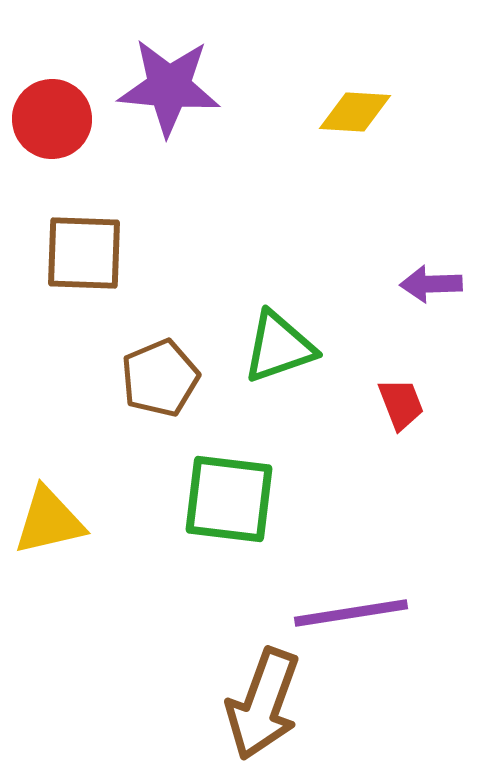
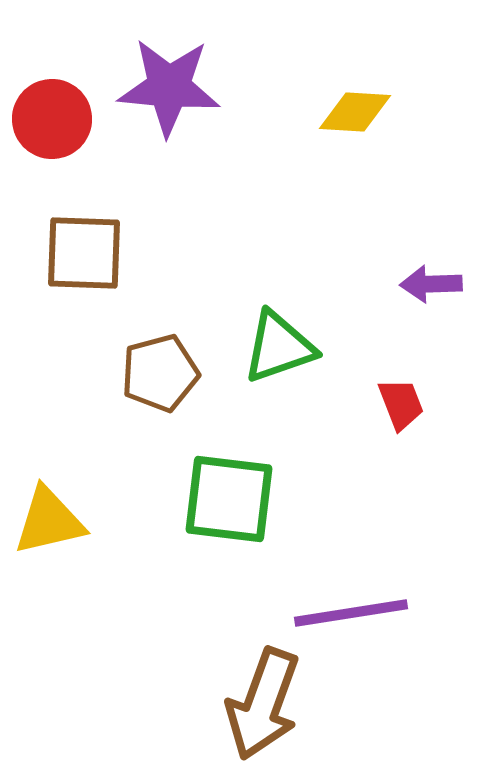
brown pentagon: moved 5 px up; rotated 8 degrees clockwise
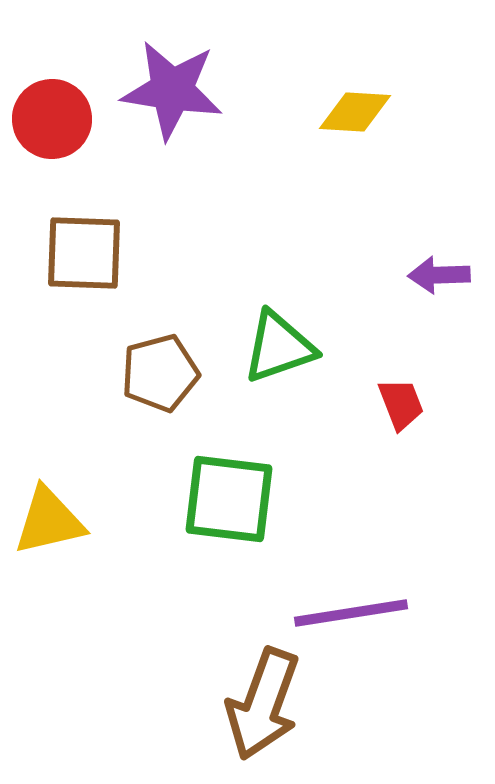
purple star: moved 3 px right, 3 px down; rotated 4 degrees clockwise
purple arrow: moved 8 px right, 9 px up
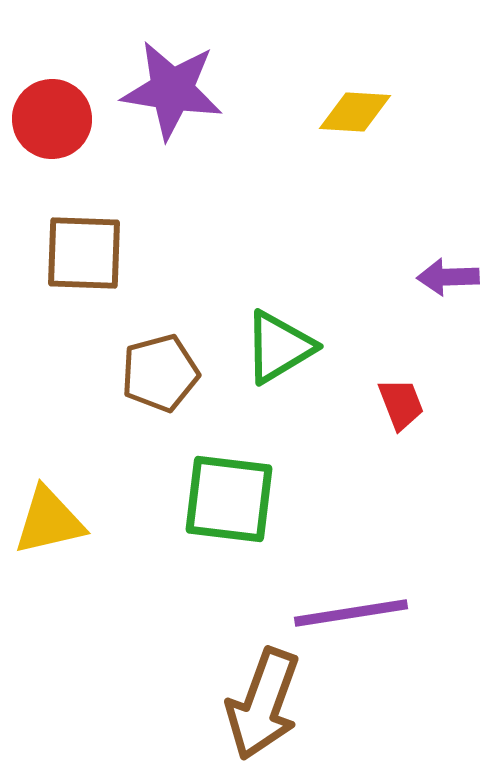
purple arrow: moved 9 px right, 2 px down
green triangle: rotated 12 degrees counterclockwise
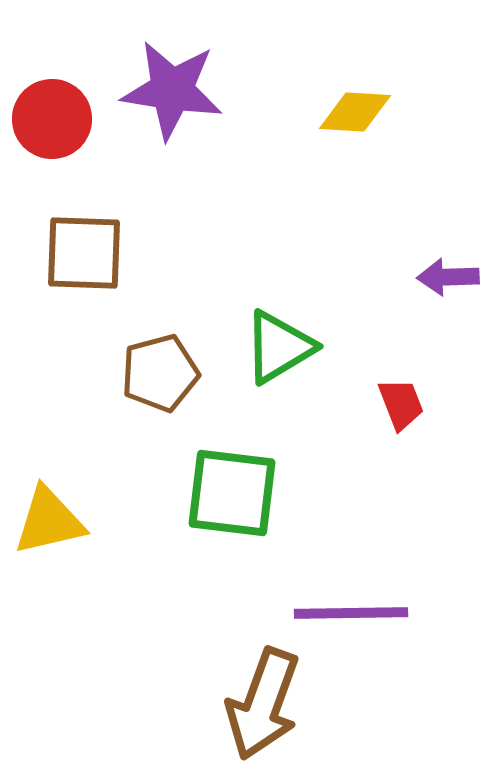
green square: moved 3 px right, 6 px up
purple line: rotated 8 degrees clockwise
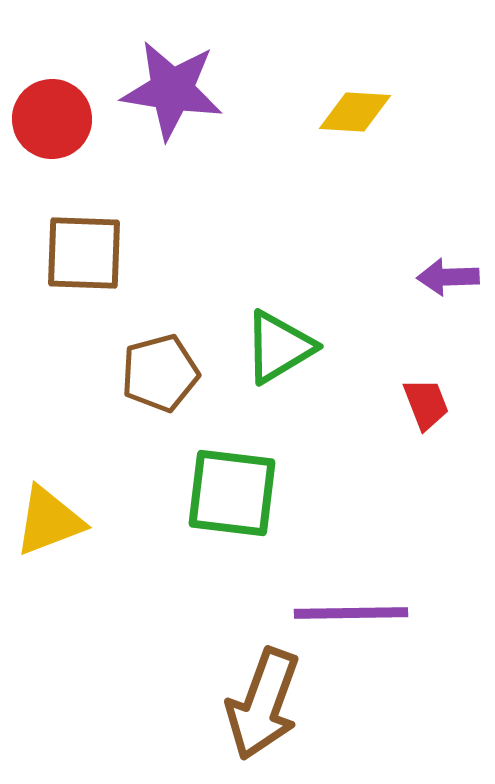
red trapezoid: moved 25 px right
yellow triangle: rotated 8 degrees counterclockwise
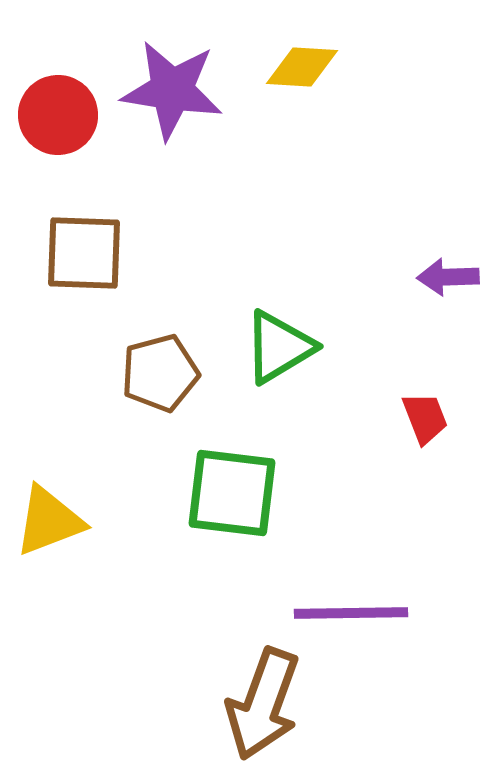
yellow diamond: moved 53 px left, 45 px up
red circle: moved 6 px right, 4 px up
red trapezoid: moved 1 px left, 14 px down
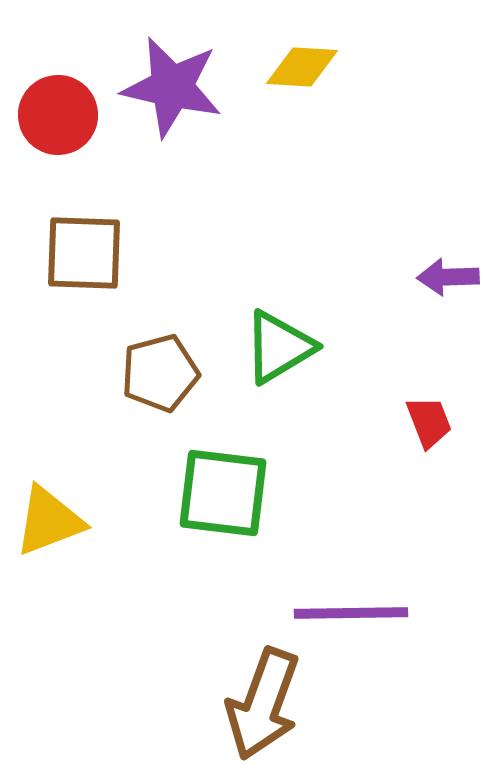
purple star: moved 3 px up; rotated 4 degrees clockwise
red trapezoid: moved 4 px right, 4 px down
green square: moved 9 px left
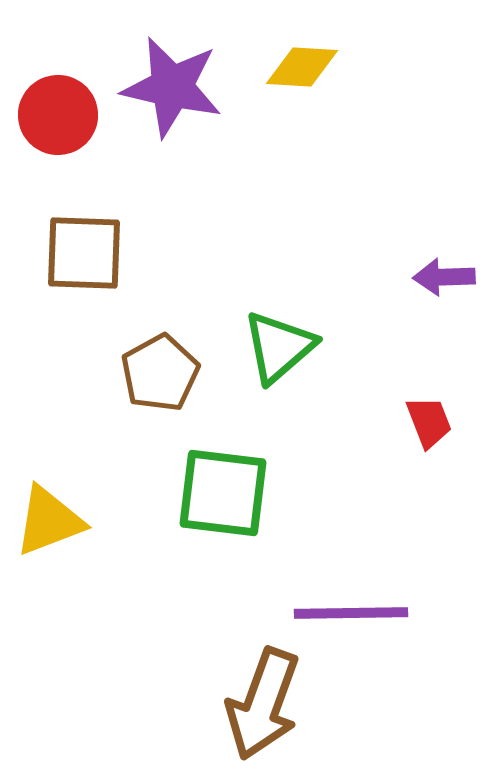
purple arrow: moved 4 px left
green triangle: rotated 10 degrees counterclockwise
brown pentagon: rotated 14 degrees counterclockwise
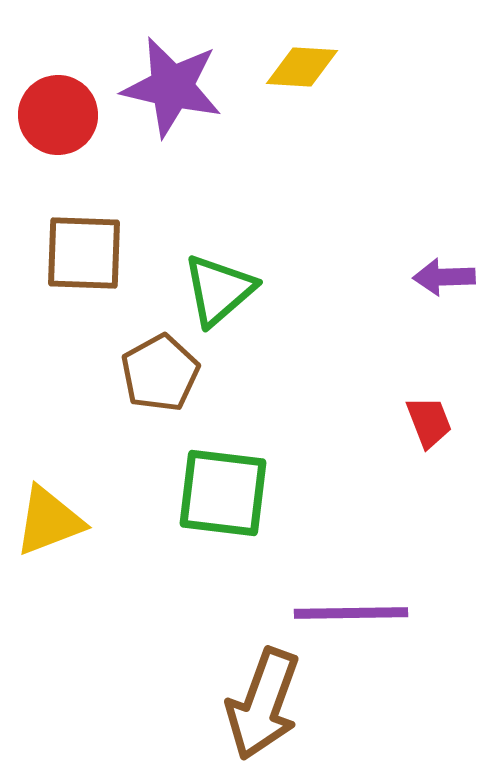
green triangle: moved 60 px left, 57 px up
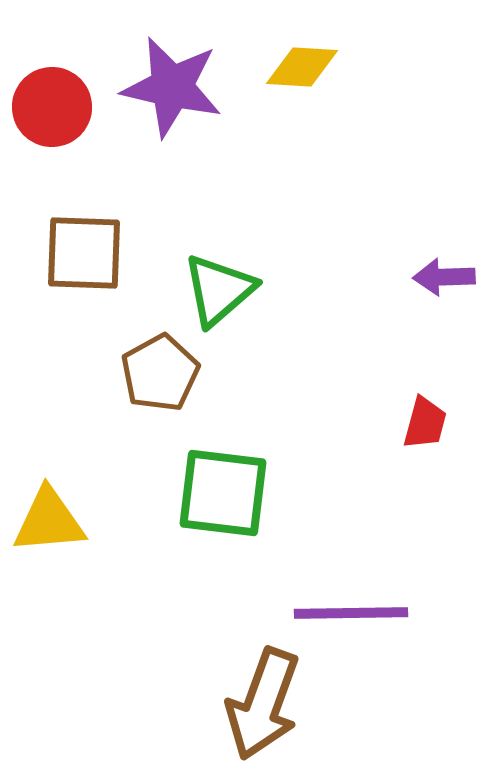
red circle: moved 6 px left, 8 px up
red trapezoid: moved 4 px left, 1 px down; rotated 36 degrees clockwise
yellow triangle: rotated 16 degrees clockwise
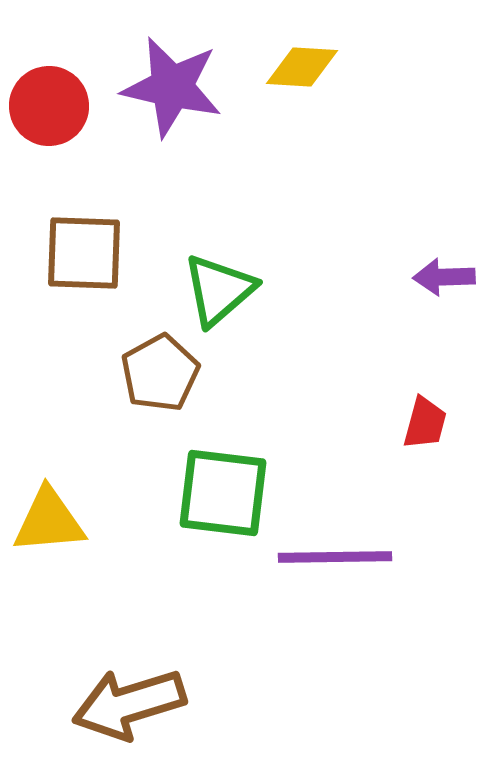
red circle: moved 3 px left, 1 px up
purple line: moved 16 px left, 56 px up
brown arrow: moved 134 px left; rotated 53 degrees clockwise
